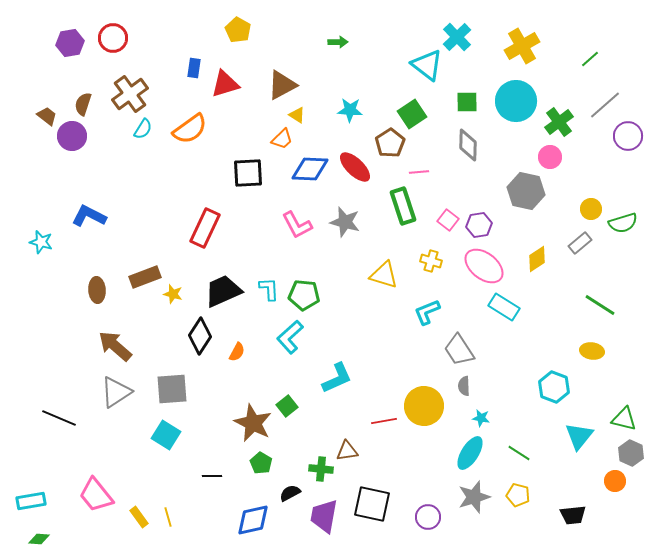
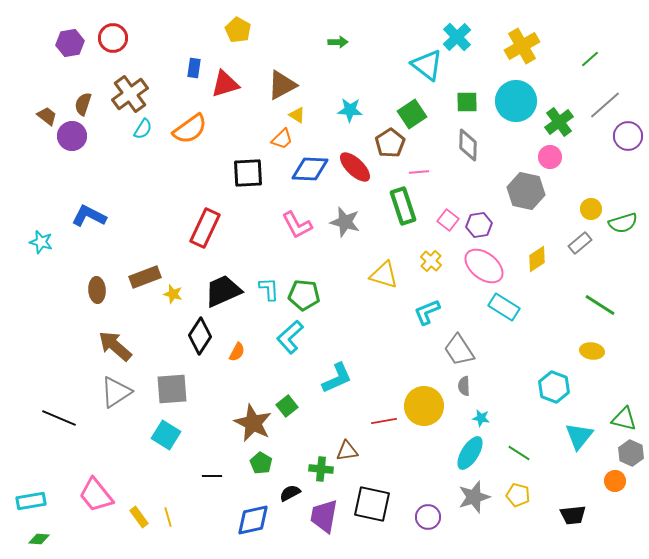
yellow cross at (431, 261): rotated 25 degrees clockwise
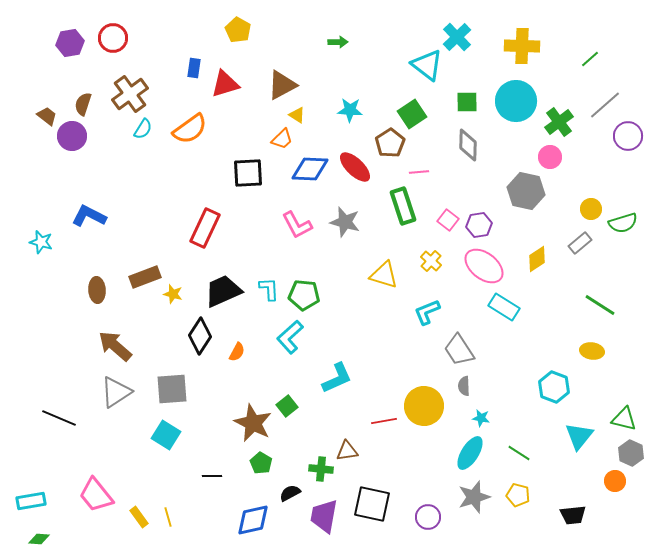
yellow cross at (522, 46): rotated 32 degrees clockwise
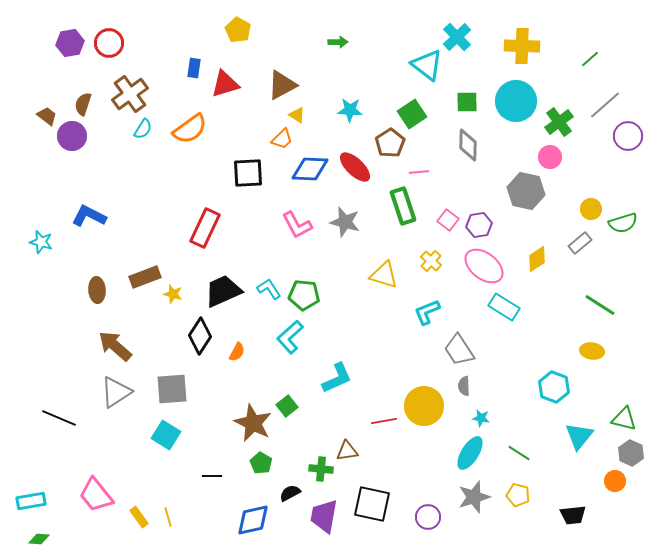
red circle at (113, 38): moved 4 px left, 5 px down
cyan L-shape at (269, 289): rotated 30 degrees counterclockwise
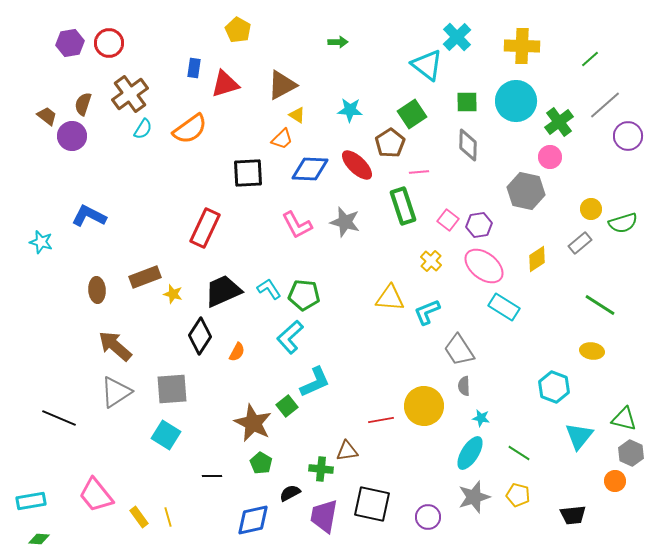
red ellipse at (355, 167): moved 2 px right, 2 px up
yellow triangle at (384, 275): moved 6 px right, 23 px down; rotated 12 degrees counterclockwise
cyan L-shape at (337, 378): moved 22 px left, 4 px down
red line at (384, 421): moved 3 px left, 1 px up
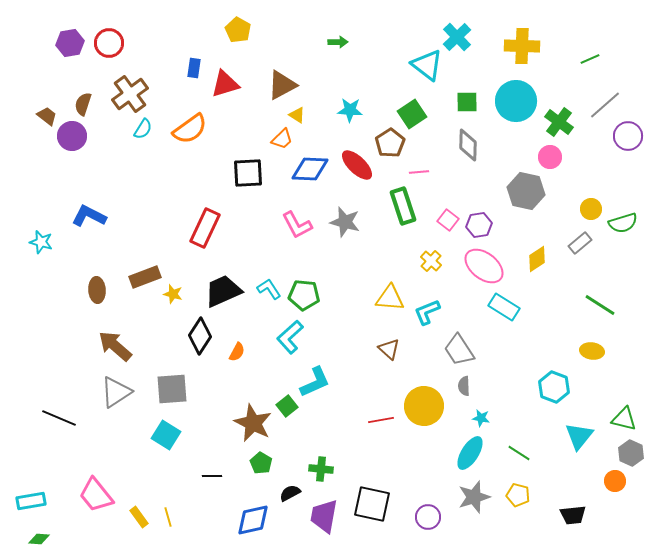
green line at (590, 59): rotated 18 degrees clockwise
green cross at (559, 122): rotated 16 degrees counterclockwise
brown triangle at (347, 451): moved 42 px right, 102 px up; rotated 50 degrees clockwise
